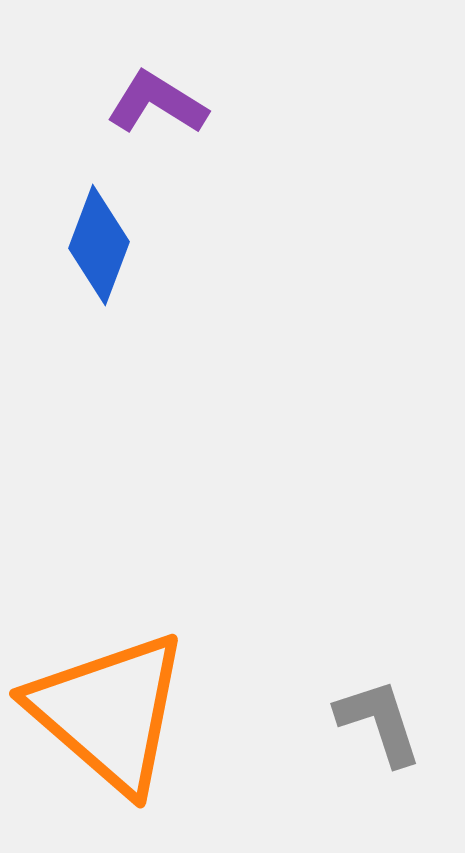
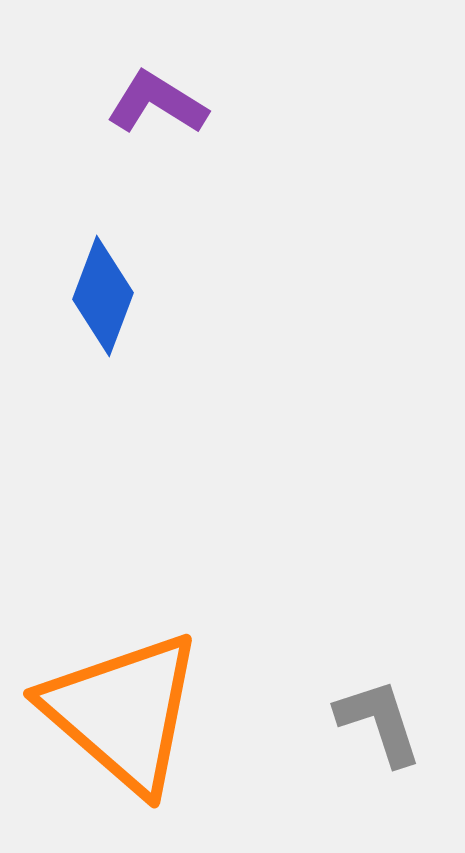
blue diamond: moved 4 px right, 51 px down
orange triangle: moved 14 px right
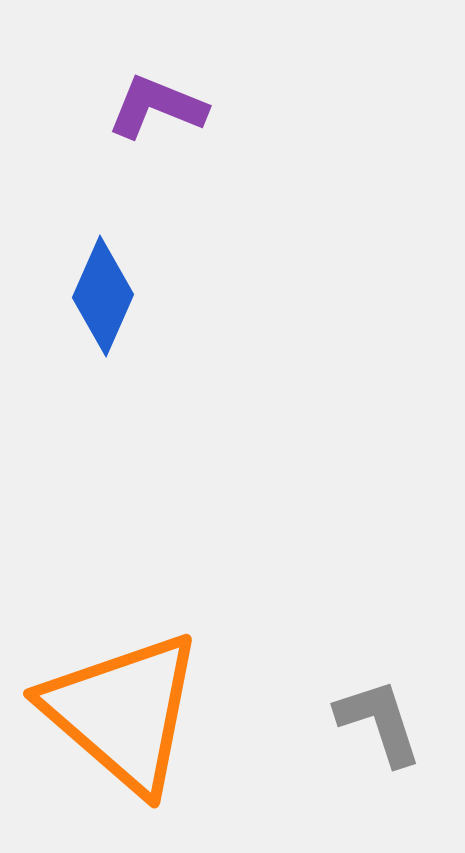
purple L-shape: moved 4 px down; rotated 10 degrees counterclockwise
blue diamond: rotated 3 degrees clockwise
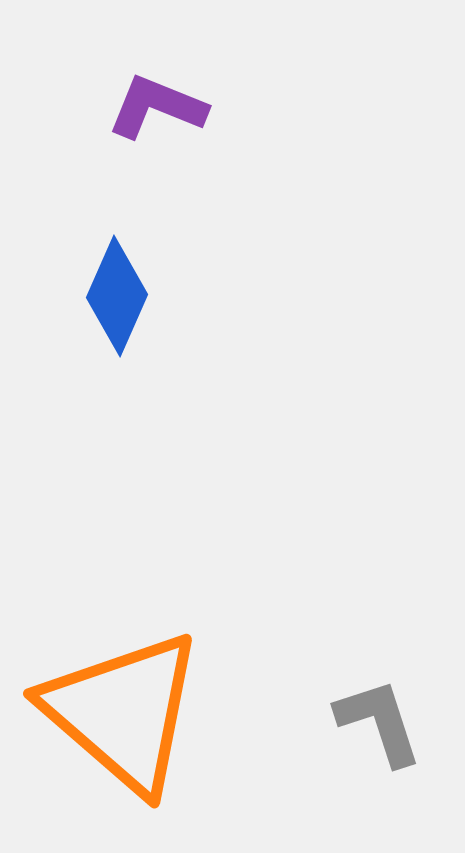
blue diamond: moved 14 px right
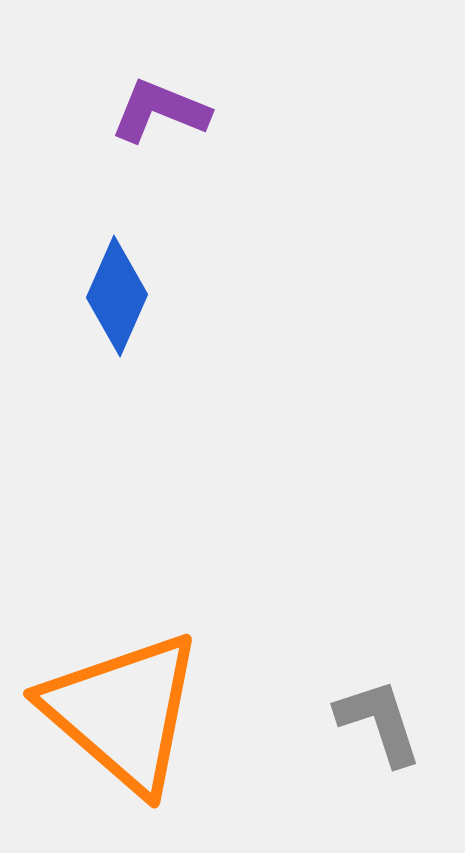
purple L-shape: moved 3 px right, 4 px down
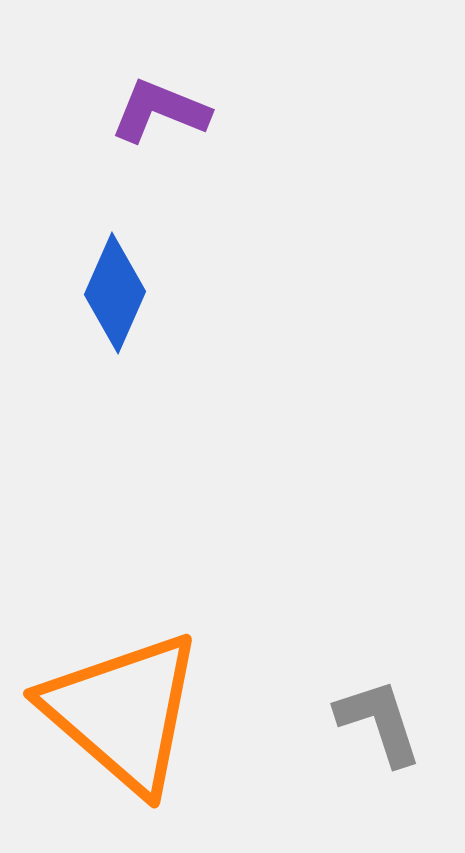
blue diamond: moved 2 px left, 3 px up
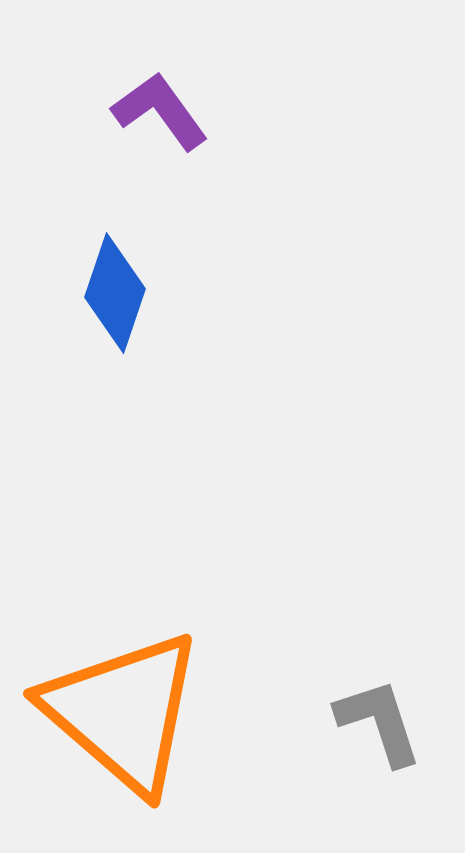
purple L-shape: rotated 32 degrees clockwise
blue diamond: rotated 5 degrees counterclockwise
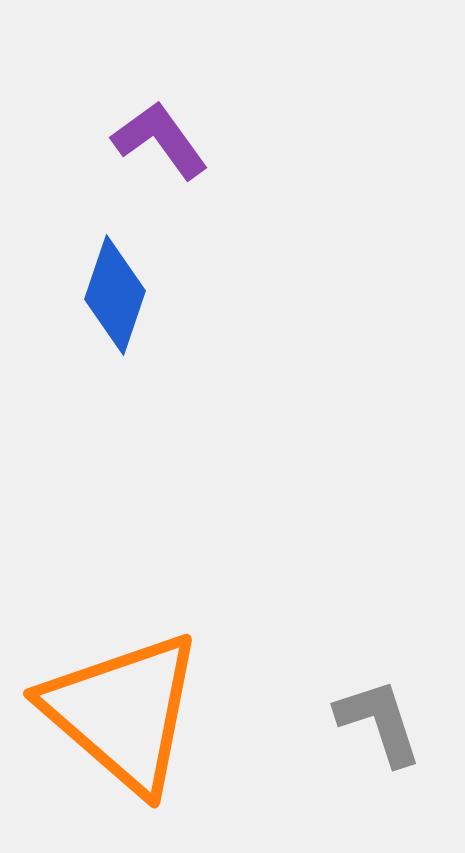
purple L-shape: moved 29 px down
blue diamond: moved 2 px down
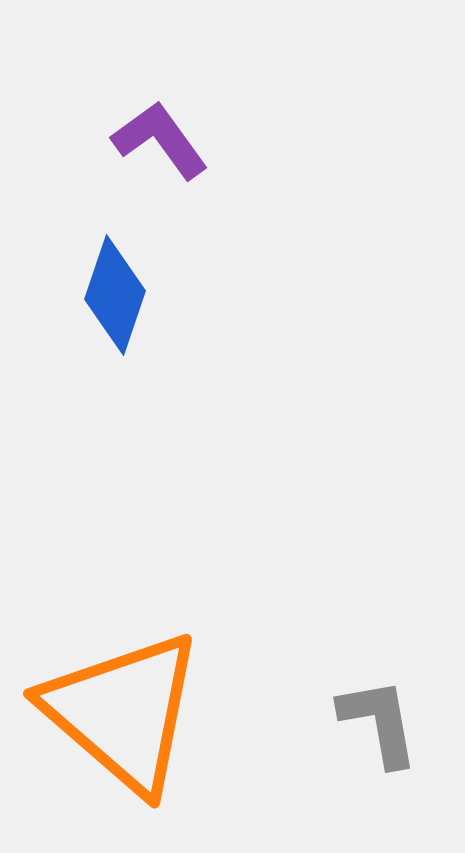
gray L-shape: rotated 8 degrees clockwise
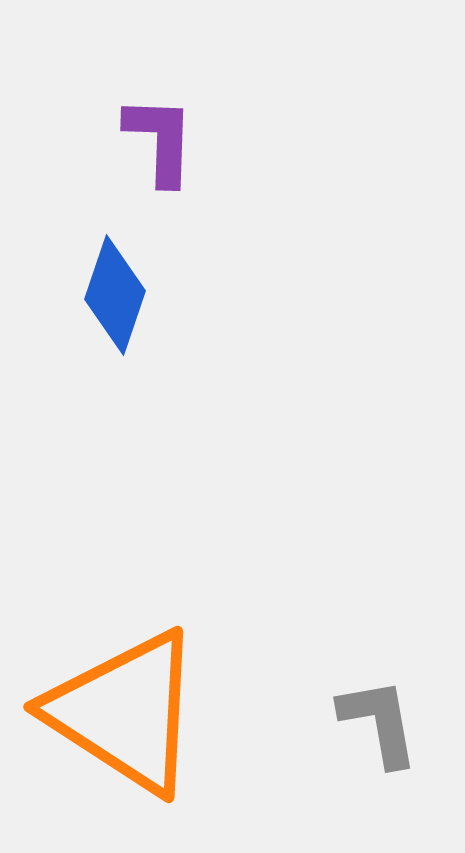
purple L-shape: rotated 38 degrees clockwise
orange triangle: moved 2 px right; rotated 8 degrees counterclockwise
